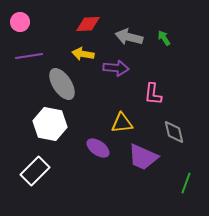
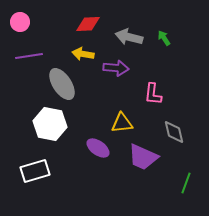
white rectangle: rotated 28 degrees clockwise
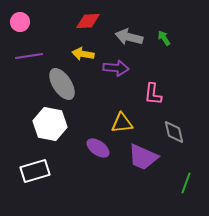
red diamond: moved 3 px up
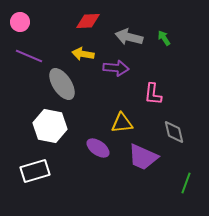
purple line: rotated 32 degrees clockwise
white hexagon: moved 2 px down
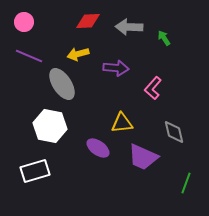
pink circle: moved 4 px right
gray arrow: moved 10 px up; rotated 12 degrees counterclockwise
yellow arrow: moved 5 px left; rotated 25 degrees counterclockwise
pink L-shape: moved 6 px up; rotated 35 degrees clockwise
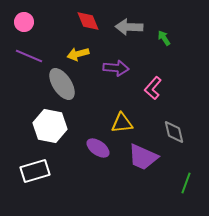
red diamond: rotated 70 degrees clockwise
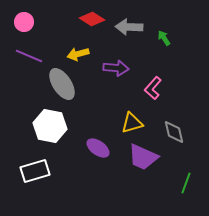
red diamond: moved 4 px right, 2 px up; rotated 35 degrees counterclockwise
yellow triangle: moved 10 px right; rotated 10 degrees counterclockwise
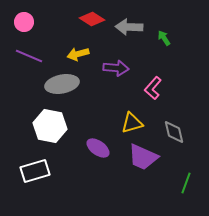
gray ellipse: rotated 68 degrees counterclockwise
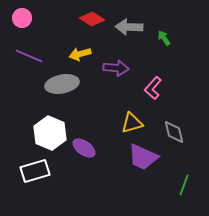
pink circle: moved 2 px left, 4 px up
yellow arrow: moved 2 px right
white hexagon: moved 7 px down; rotated 12 degrees clockwise
purple ellipse: moved 14 px left
green line: moved 2 px left, 2 px down
